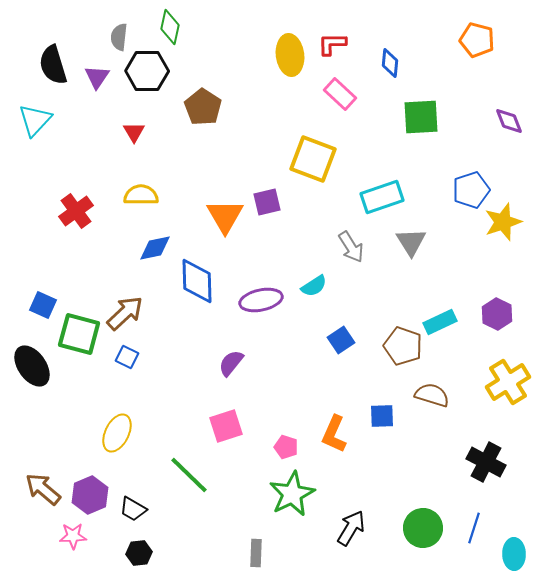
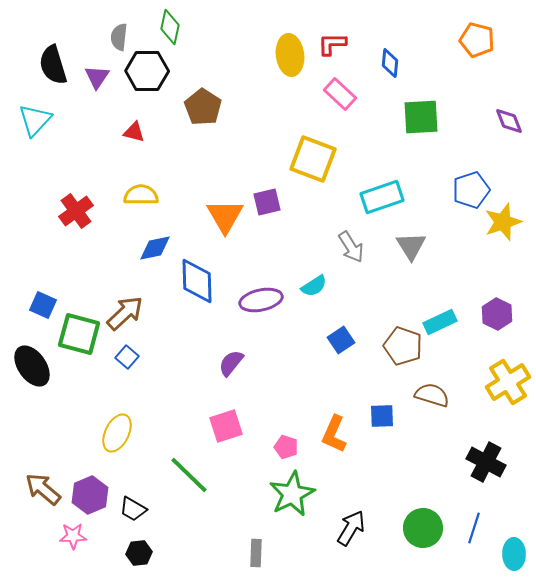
red triangle at (134, 132): rotated 45 degrees counterclockwise
gray triangle at (411, 242): moved 4 px down
blue square at (127, 357): rotated 15 degrees clockwise
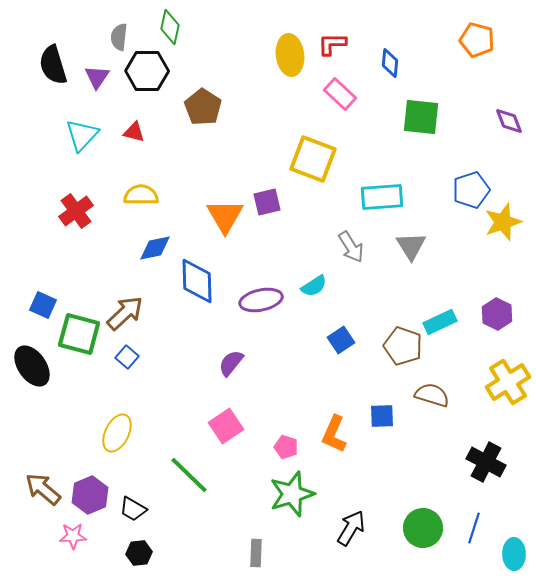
green square at (421, 117): rotated 9 degrees clockwise
cyan triangle at (35, 120): moved 47 px right, 15 px down
cyan rectangle at (382, 197): rotated 15 degrees clockwise
pink square at (226, 426): rotated 16 degrees counterclockwise
green star at (292, 494): rotated 9 degrees clockwise
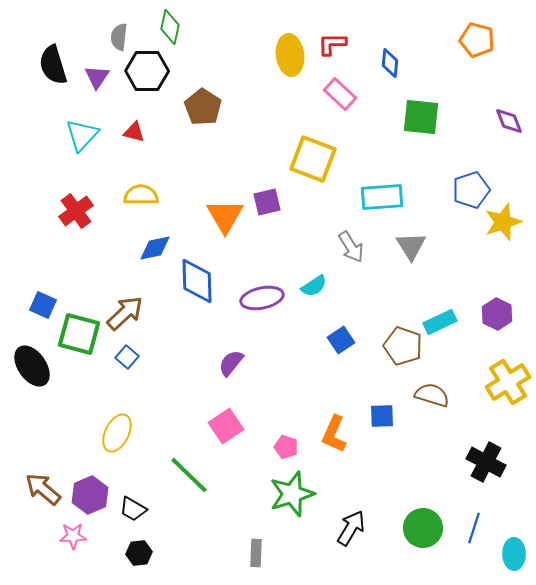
purple ellipse at (261, 300): moved 1 px right, 2 px up
